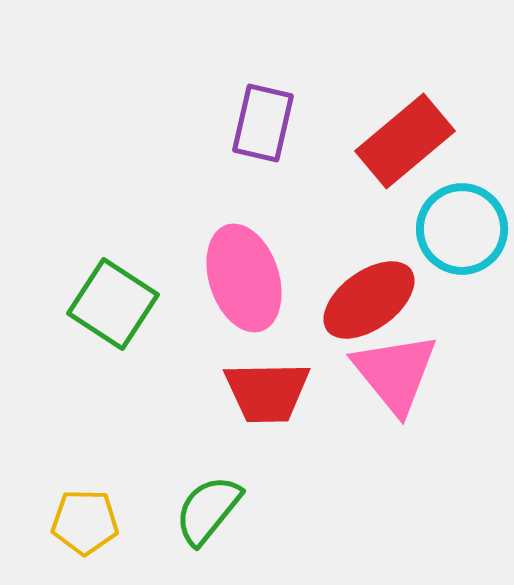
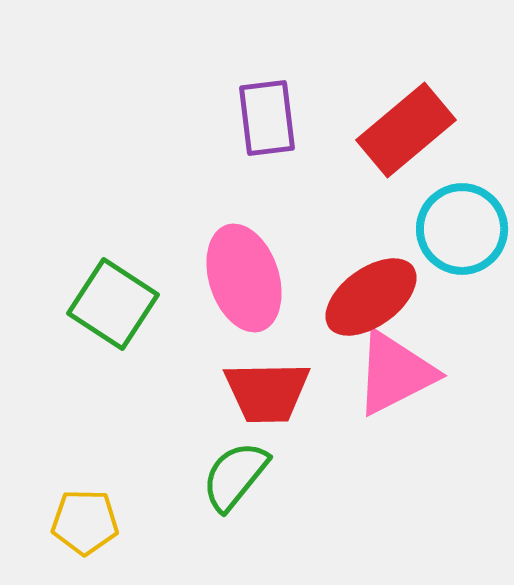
purple rectangle: moved 4 px right, 5 px up; rotated 20 degrees counterclockwise
red rectangle: moved 1 px right, 11 px up
red ellipse: moved 2 px right, 3 px up
pink triangle: rotated 42 degrees clockwise
green semicircle: moved 27 px right, 34 px up
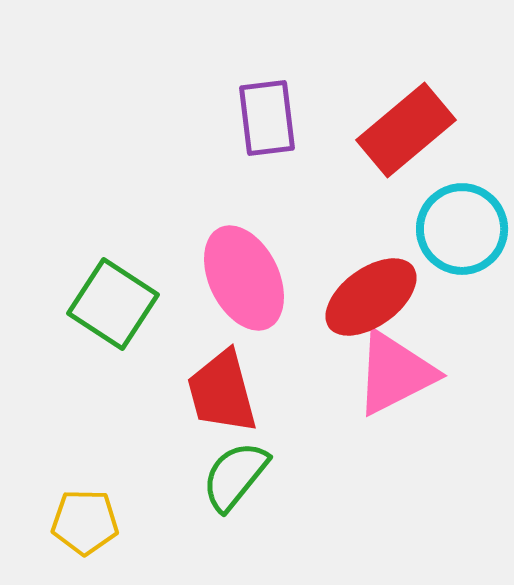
pink ellipse: rotated 8 degrees counterclockwise
red trapezoid: moved 45 px left; rotated 76 degrees clockwise
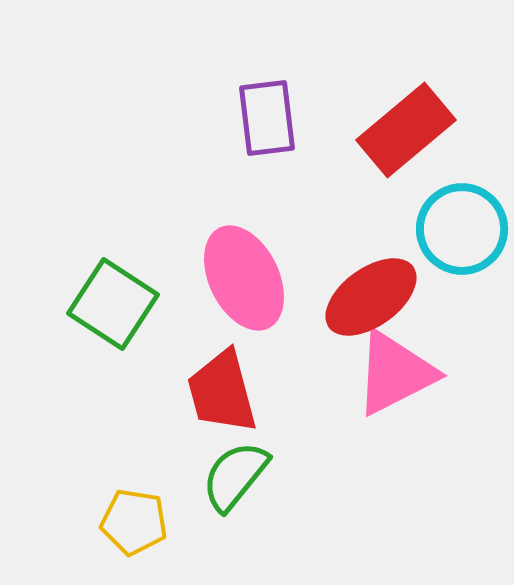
yellow pentagon: moved 49 px right; rotated 8 degrees clockwise
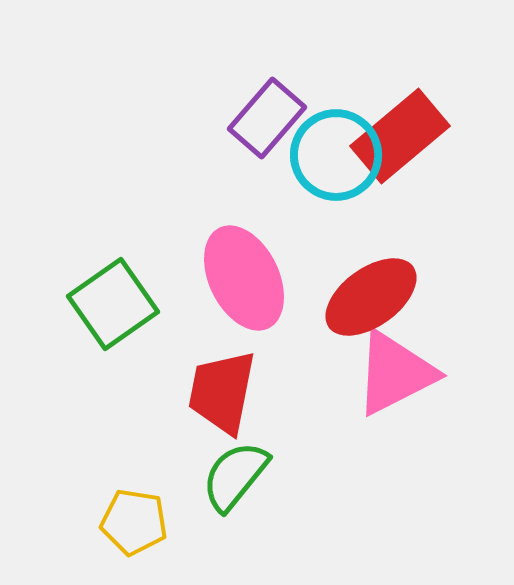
purple rectangle: rotated 48 degrees clockwise
red rectangle: moved 6 px left, 6 px down
cyan circle: moved 126 px left, 74 px up
green square: rotated 22 degrees clockwise
red trapezoid: rotated 26 degrees clockwise
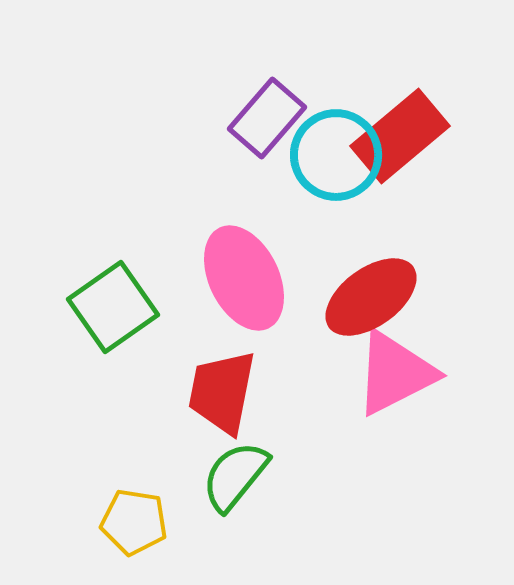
green square: moved 3 px down
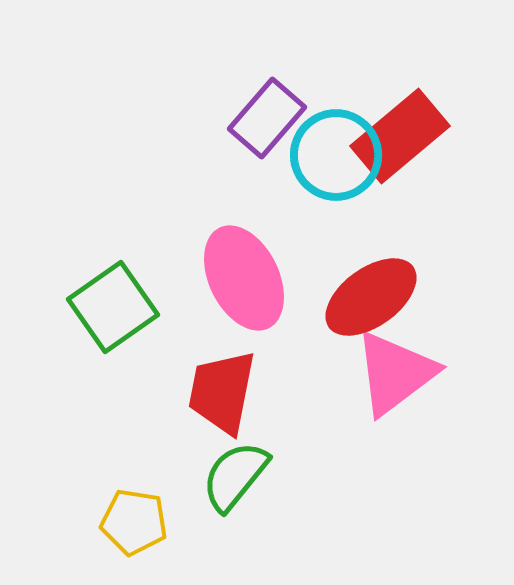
pink triangle: rotated 10 degrees counterclockwise
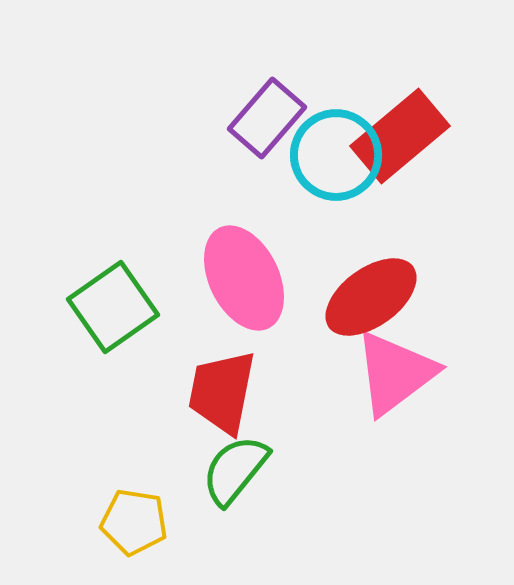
green semicircle: moved 6 px up
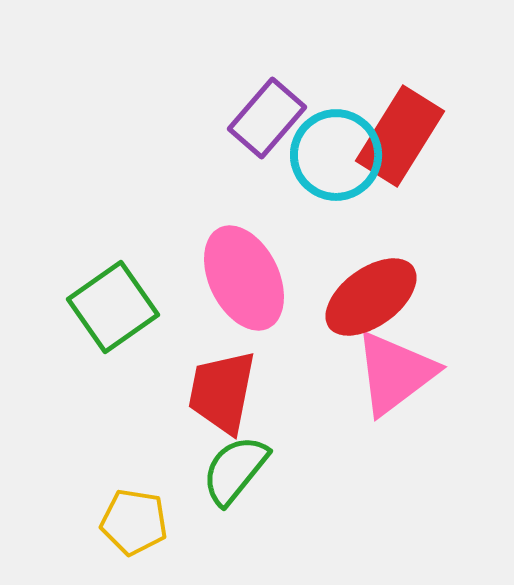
red rectangle: rotated 18 degrees counterclockwise
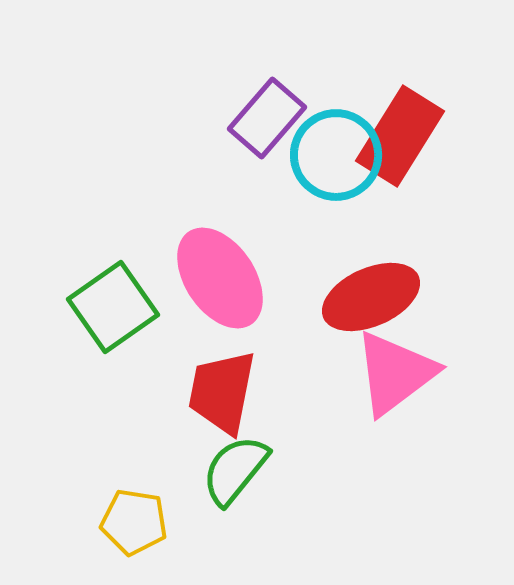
pink ellipse: moved 24 px left; rotated 8 degrees counterclockwise
red ellipse: rotated 12 degrees clockwise
